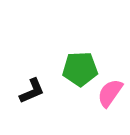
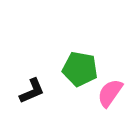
green pentagon: rotated 12 degrees clockwise
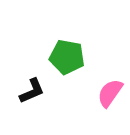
green pentagon: moved 13 px left, 12 px up
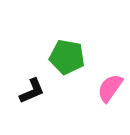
pink semicircle: moved 5 px up
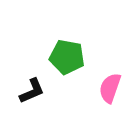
pink semicircle: rotated 16 degrees counterclockwise
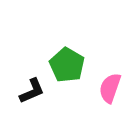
green pentagon: moved 8 px down; rotated 20 degrees clockwise
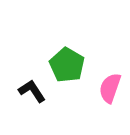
black L-shape: rotated 100 degrees counterclockwise
